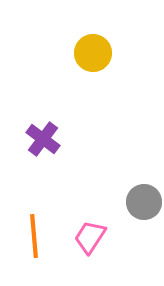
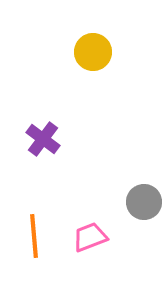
yellow circle: moved 1 px up
pink trapezoid: rotated 36 degrees clockwise
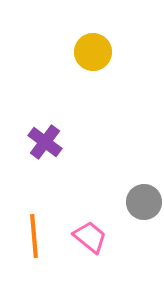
purple cross: moved 2 px right, 3 px down
pink trapezoid: rotated 60 degrees clockwise
